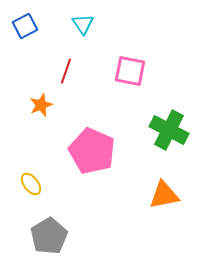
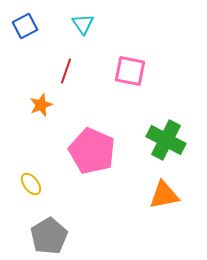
green cross: moved 3 px left, 10 px down
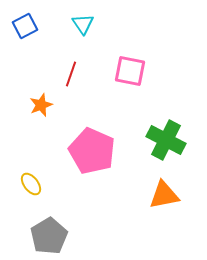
red line: moved 5 px right, 3 px down
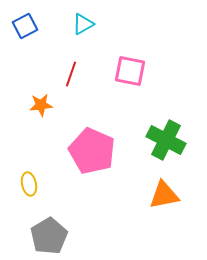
cyan triangle: rotated 35 degrees clockwise
orange star: rotated 15 degrees clockwise
yellow ellipse: moved 2 px left; rotated 25 degrees clockwise
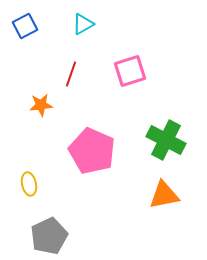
pink square: rotated 28 degrees counterclockwise
gray pentagon: rotated 6 degrees clockwise
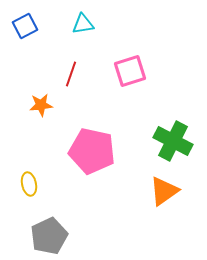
cyan triangle: rotated 20 degrees clockwise
green cross: moved 7 px right, 1 px down
pink pentagon: rotated 12 degrees counterclockwise
orange triangle: moved 4 px up; rotated 24 degrees counterclockwise
